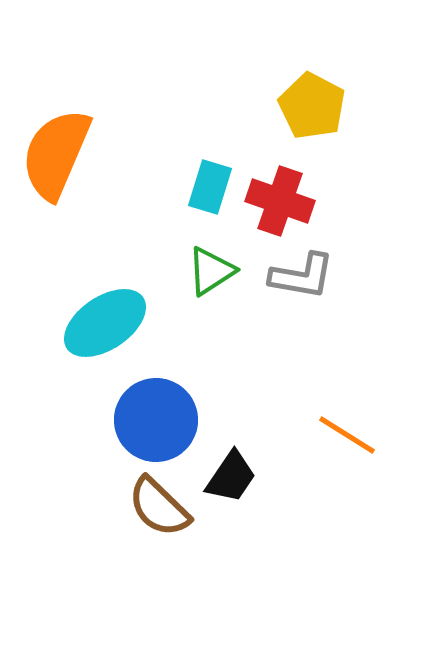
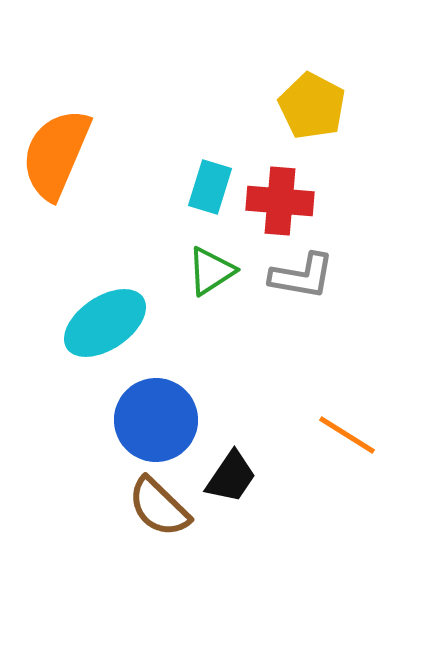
red cross: rotated 14 degrees counterclockwise
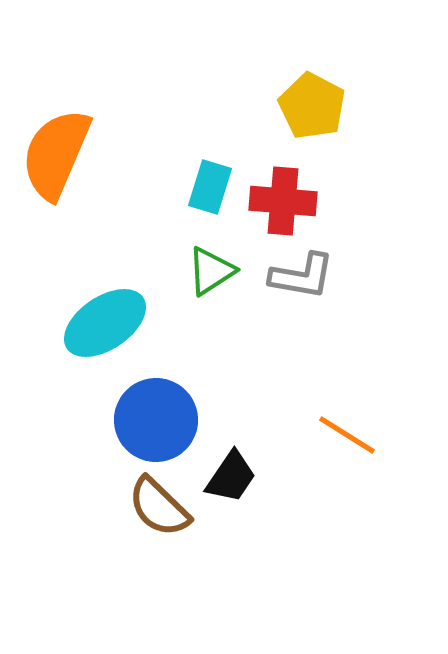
red cross: moved 3 px right
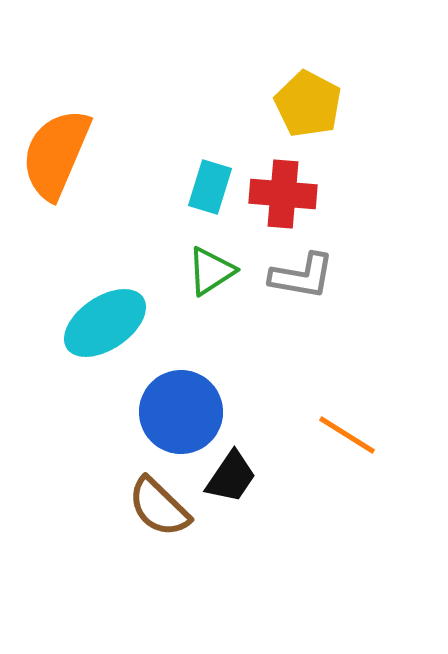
yellow pentagon: moved 4 px left, 2 px up
red cross: moved 7 px up
blue circle: moved 25 px right, 8 px up
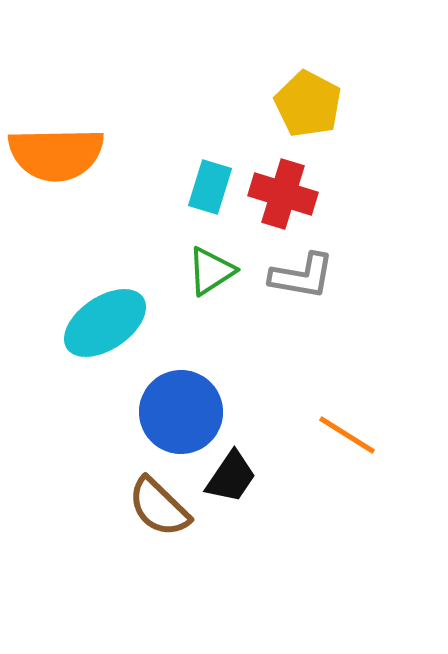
orange semicircle: rotated 114 degrees counterclockwise
red cross: rotated 12 degrees clockwise
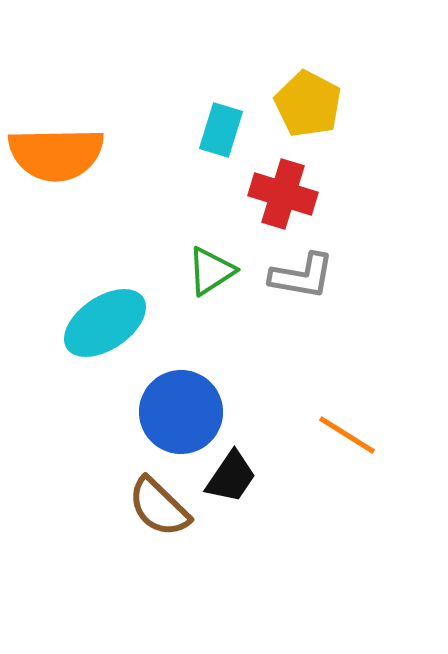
cyan rectangle: moved 11 px right, 57 px up
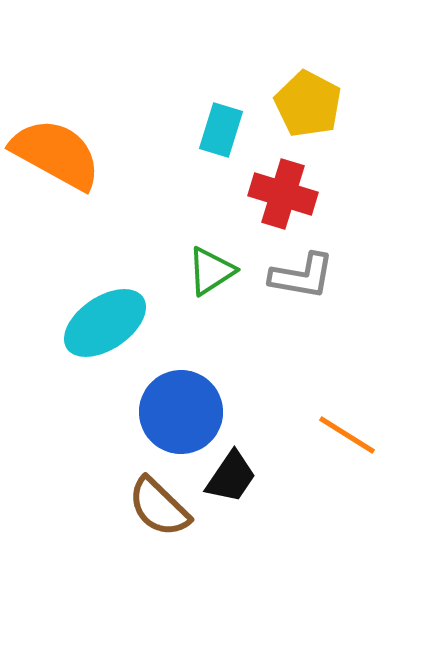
orange semicircle: rotated 150 degrees counterclockwise
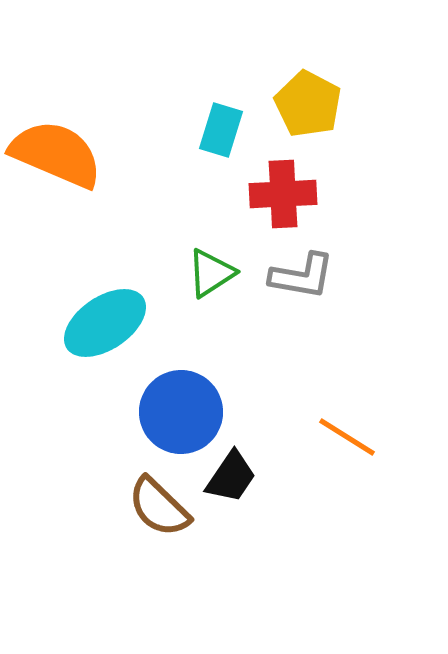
orange semicircle: rotated 6 degrees counterclockwise
red cross: rotated 20 degrees counterclockwise
green triangle: moved 2 px down
orange line: moved 2 px down
